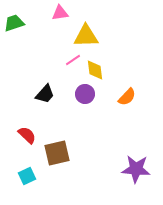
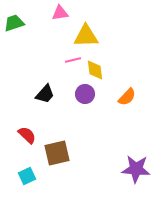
pink line: rotated 21 degrees clockwise
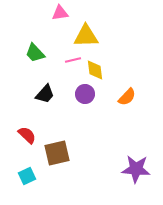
green trapezoid: moved 21 px right, 30 px down; rotated 115 degrees counterclockwise
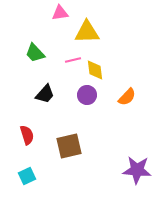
yellow triangle: moved 1 px right, 4 px up
purple circle: moved 2 px right, 1 px down
red semicircle: rotated 30 degrees clockwise
brown square: moved 12 px right, 7 px up
purple star: moved 1 px right, 1 px down
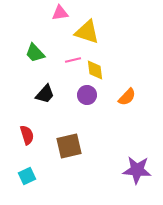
yellow triangle: rotated 20 degrees clockwise
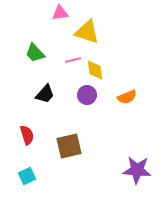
orange semicircle: rotated 24 degrees clockwise
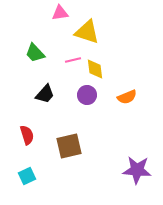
yellow diamond: moved 1 px up
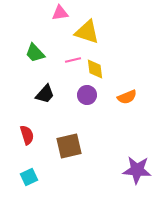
cyan square: moved 2 px right, 1 px down
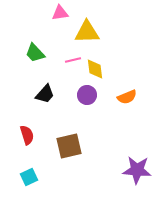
yellow triangle: rotated 20 degrees counterclockwise
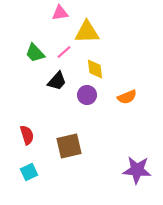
pink line: moved 9 px left, 8 px up; rotated 28 degrees counterclockwise
black trapezoid: moved 12 px right, 13 px up
cyan square: moved 5 px up
